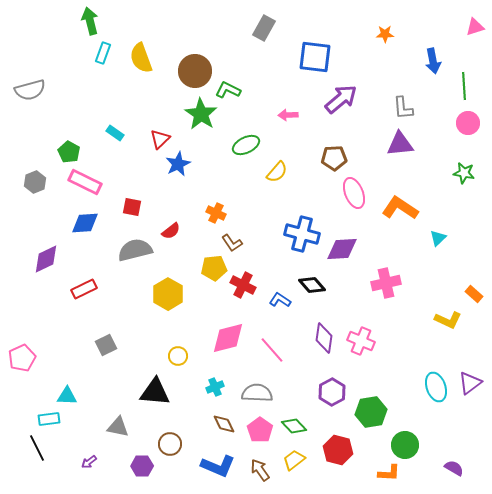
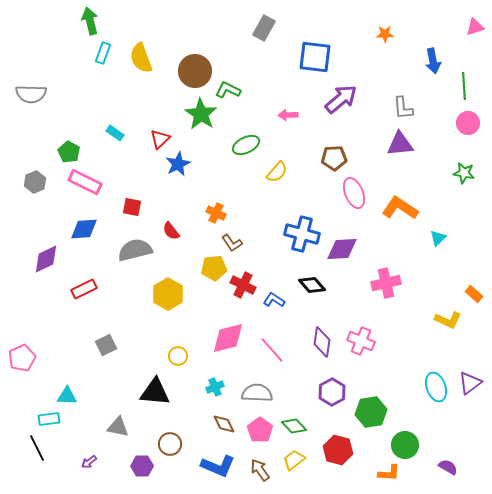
gray semicircle at (30, 90): moved 1 px right, 4 px down; rotated 16 degrees clockwise
blue diamond at (85, 223): moved 1 px left, 6 px down
red semicircle at (171, 231): rotated 90 degrees clockwise
blue L-shape at (280, 300): moved 6 px left
purple diamond at (324, 338): moved 2 px left, 4 px down
purple semicircle at (454, 468): moved 6 px left, 1 px up
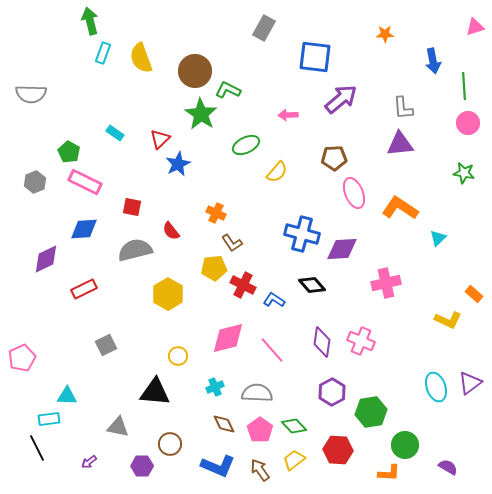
red hexagon at (338, 450): rotated 12 degrees counterclockwise
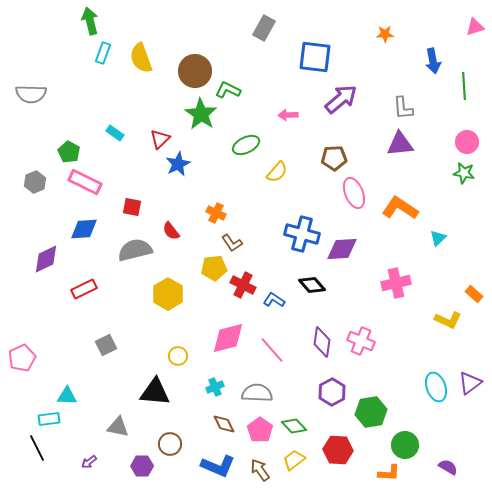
pink circle at (468, 123): moved 1 px left, 19 px down
pink cross at (386, 283): moved 10 px right
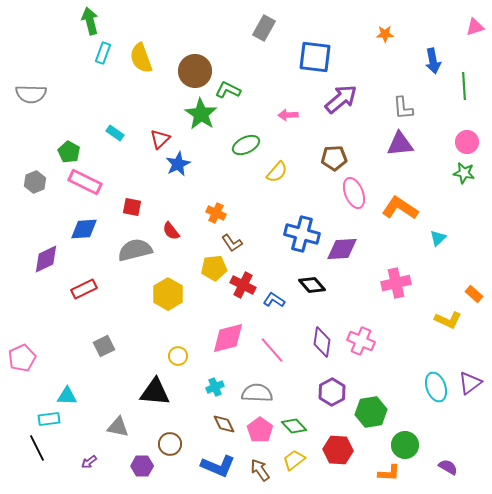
gray square at (106, 345): moved 2 px left, 1 px down
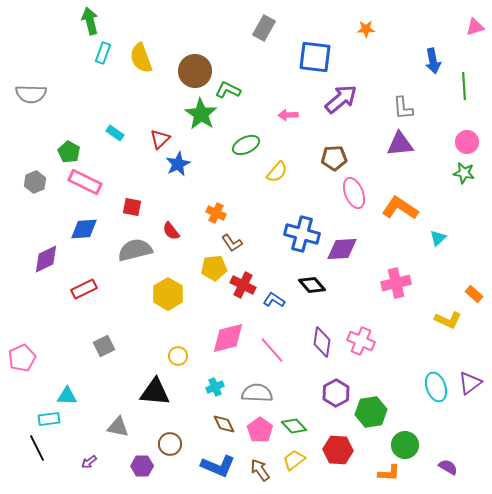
orange star at (385, 34): moved 19 px left, 5 px up
purple hexagon at (332, 392): moved 4 px right, 1 px down
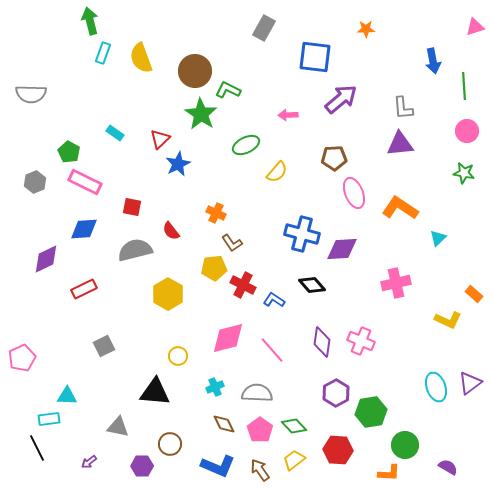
pink circle at (467, 142): moved 11 px up
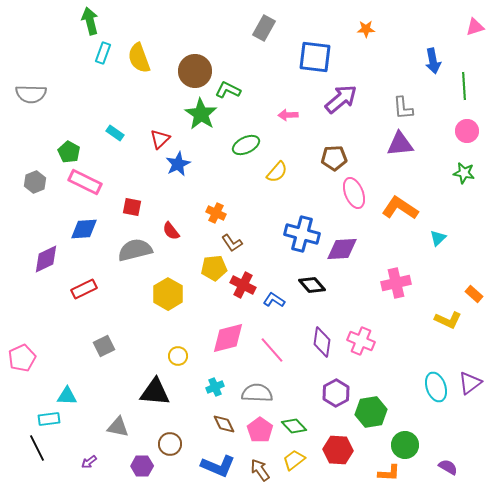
yellow semicircle at (141, 58): moved 2 px left
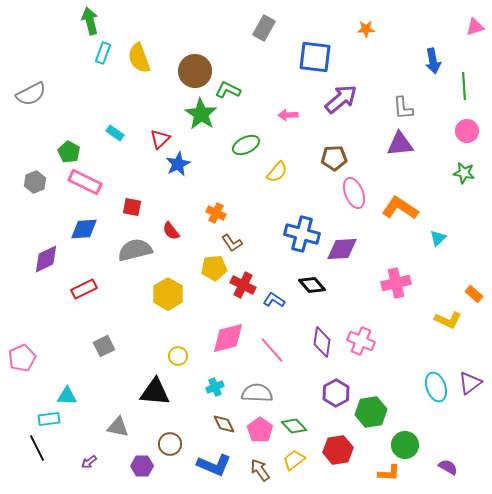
gray semicircle at (31, 94): rotated 28 degrees counterclockwise
red hexagon at (338, 450): rotated 12 degrees counterclockwise
blue L-shape at (218, 466): moved 4 px left, 1 px up
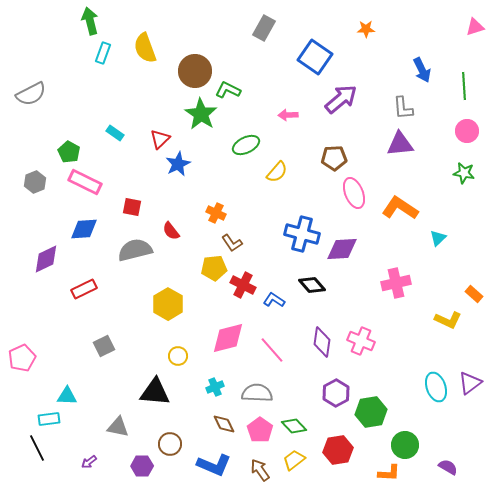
blue square at (315, 57): rotated 28 degrees clockwise
yellow semicircle at (139, 58): moved 6 px right, 10 px up
blue arrow at (433, 61): moved 11 px left, 9 px down; rotated 15 degrees counterclockwise
yellow hexagon at (168, 294): moved 10 px down
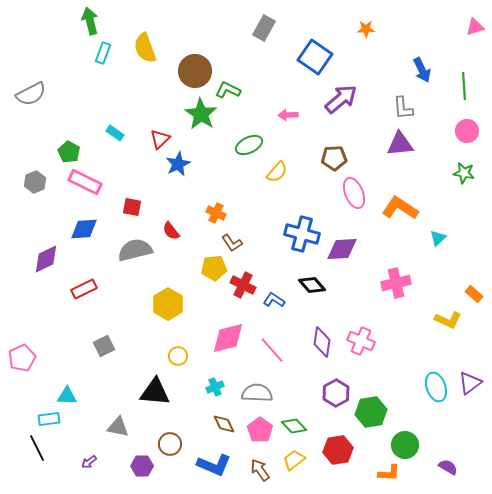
green ellipse at (246, 145): moved 3 px right
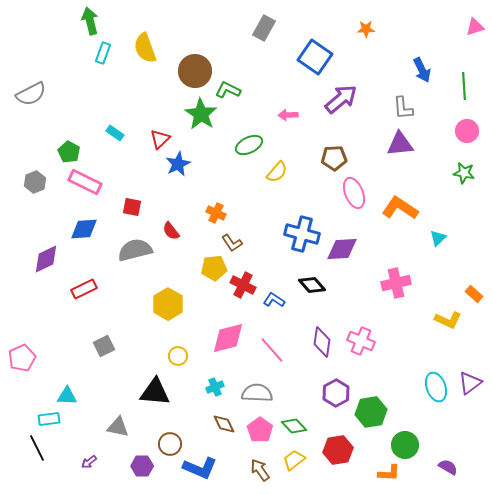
blue L-shape at (214, 465): moved 14 px left, 3 px down
